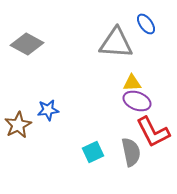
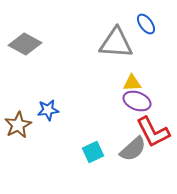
gray diamond: moved 2 px left
gray semicircle: moved 2 px right, 3 px up; rotated 60 degrees clockwise
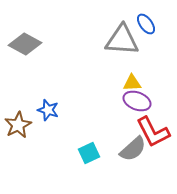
gray triangle: moved 6 px right, 3 px up
blue star: rotated 25 degrees clockwise
cyan square: moved 4 px left, 1 px down
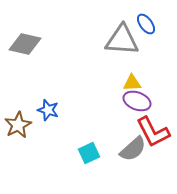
gray diamond: rotated 16 degrees counterclockwise
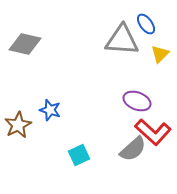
yellow triangle: moved 28 px right, 29 px up; rotated 42 degrees counterclockwise
blue star: moved 2 px right
red L-shape: rotated 21 degrees counterclockwise
cyan square: moved 10 px left, 2 px down
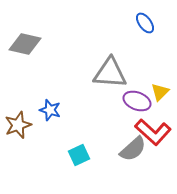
blue ellipse: moved 1 px left, 1 px up
gray triangle: moved 12 px left, 33 px down
yellow triangle: moved 38 px down
brown star: rotated 8 degrees clockwise
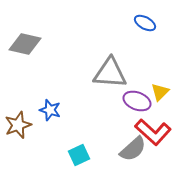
blue ellipse: rotated 25 degrees counterclockwise
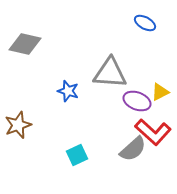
yellow triangle: rotated 18 degrees clockwise
blue star: moved 18 px right, 19 px up
cyan square: moved 2 px left
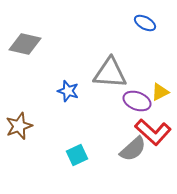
brown star: moved 1 px right, 1 px down
